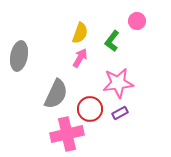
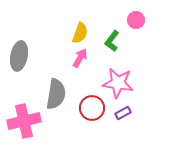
pink circle: moved 1 px left, 1 px up
pink star: rotated 16 degrees clockwise
gray semicircle: rotated 16 degrees counterclockwise
red circle: moved 2 px right, 1 px up
purple rectangle: moved 3 px right
pink cross: moved 43 px left, 13 px up
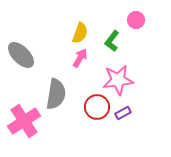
gray ellipse: moved 2 px right, 1 px up; rotated 56 degrees counterclockwise
pink star: moved 3 px up; rotated 16 degrees counterclockwise
red circle: moved 5 px right, 1 px up
pink cross: rotated 20 degrees counterclockwise
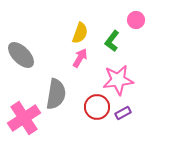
pink cross: moved 3 px up
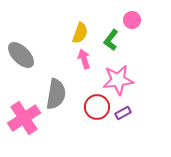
pink circle: moved 4 px left
green L-shape: moved 1 px left, 1 px up
pink arrow: moved 4 px right, 1 px down; rotated 48 degrees counterclockwise
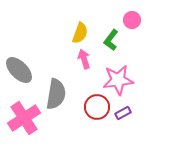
gray ellipse: moved 2 px left, 15 px down
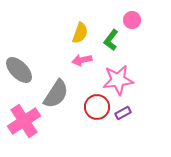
pink arrow: moved 2 px left, 1 px down; rotated 84 degrees counterclockwise
gray semicircle: rotated 24 degrees clockwise
pink cross: moved 3 px down
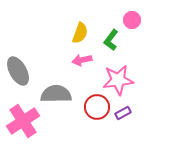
gray ellipse: moved 1 px left, 1 px down; rotated 16 degrees clockwise
gray semicircle: rotated 124 degrees counterclockwise
pink cross: moved 1 px left
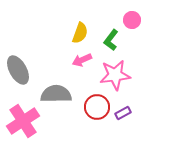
pink arrow: rotated 12 degrees counterclockwise
gray ellipse: moved 1 px up
pink star: moved 3 px left, 5 px up
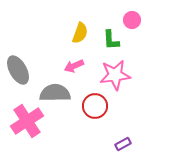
green L-shape: rotated 40 degrees counterclockwise
pink arrow: moved 8 px left, 6 px down
gray semicircle: moved 1 px left, 1 px up
red circle: moved 2 px left, 1 px up
purple rectangle: moved 31 px down
pink cross: moved 4 px right
